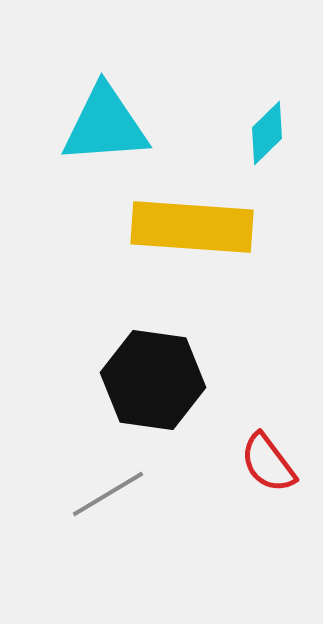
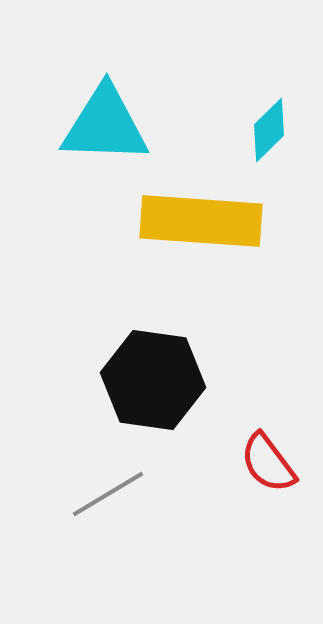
cyan triangle: rotated 6 degrees clockwise
cyan diamond: moved 2 px right, 3 px up
yellow rectangle: moved 9 px right, 6 px up
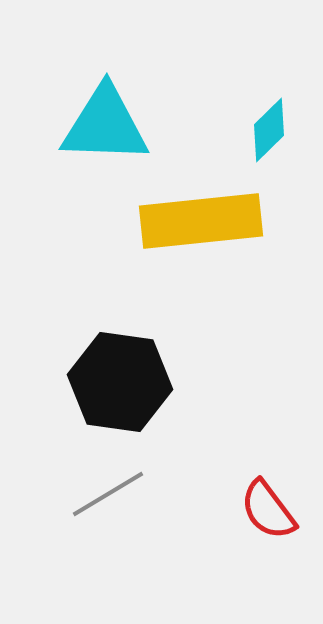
yellow rectangle: rotated 10 degrees counterclockwise
black hexagon: moved 33 px left, 2 px down
red semicircle: moved 47 px down
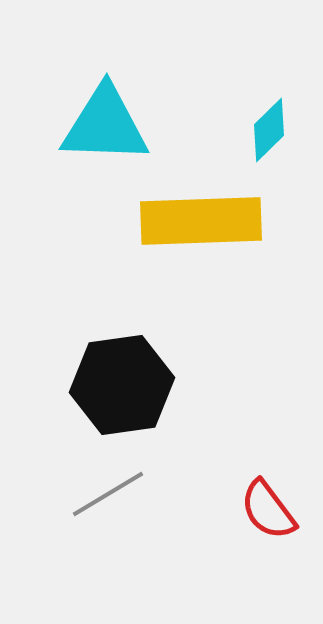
yellow rectangle: rotated 4 degrees clockwise
black hexagon: moved 2 px right, 3 px down; rotated 16 degrees counterclockwise
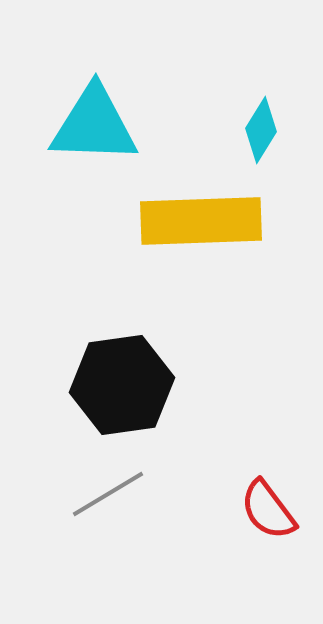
cyan triangle: moved 11 px left
cyan diamond: moved 8 px left; rotated 14 degrees counterclockwise
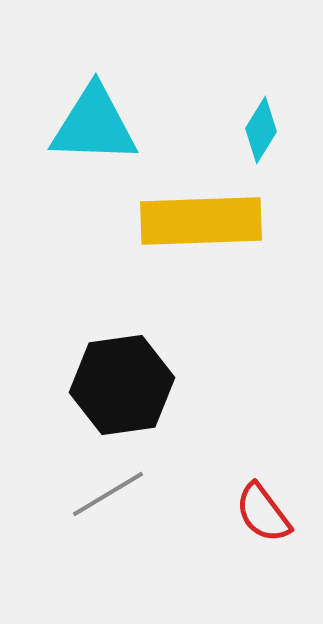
red semicircle: moved 5 px left, 3 px down
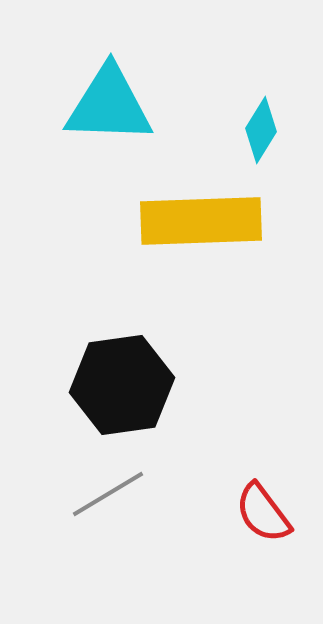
cyan triangle: moved 15 px right, 20 px up
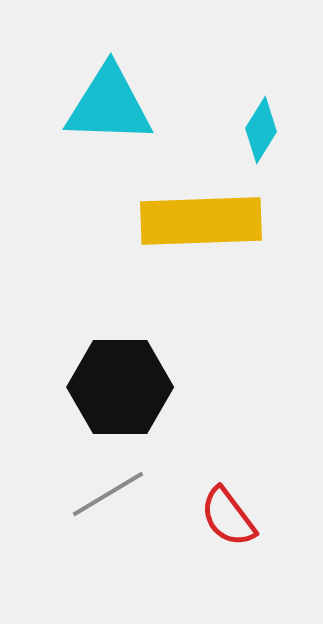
black hexagon: moved 2 px left, 2 px down; rotated 8 degrees clockwise
red semicircle: moved 35 px left, 4 px down
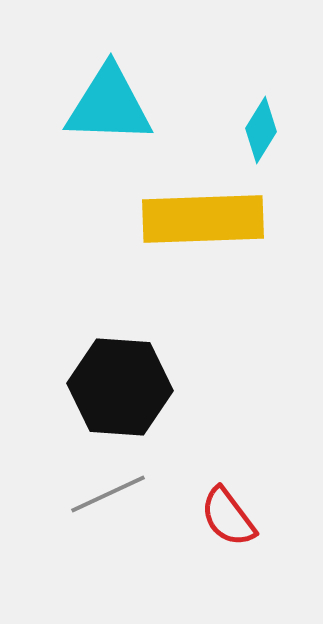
yellow rectangle: moved 2 px right, 2 px up
black hexagon: rotated 4 degrees clockwise
gray line: rotated 6 degrees clockwise
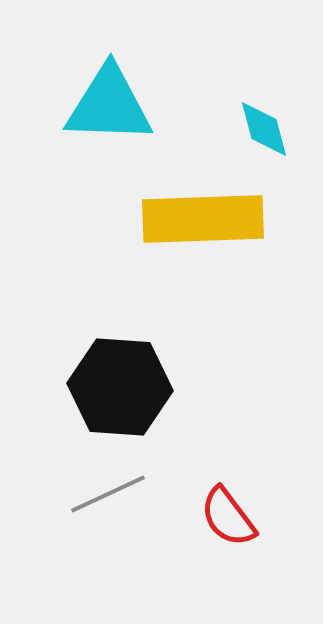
cyan diamond: moved 3 px right, 1 px up; rotated 46 degrees counterclockwise
